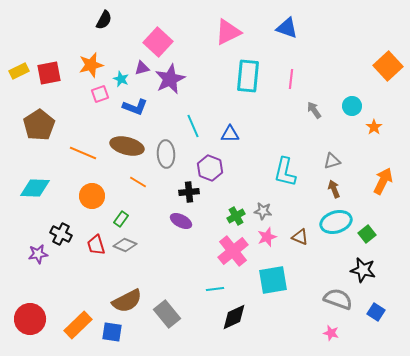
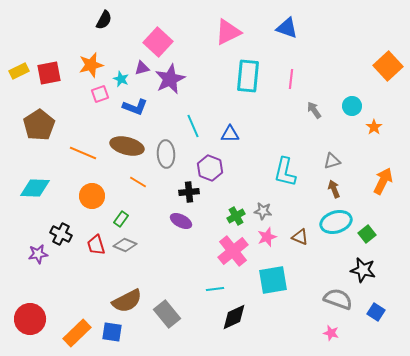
orange rectangle at (78, 325): moved 1 px left, 8 px down
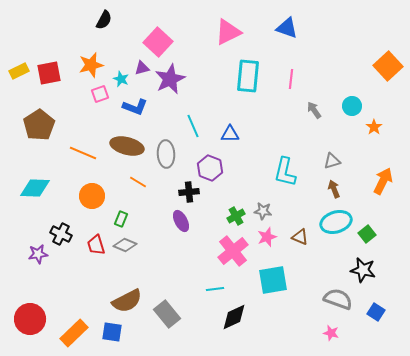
green rectangle at (121, 219): rotated 14 degrees counterclockwise
purple ellipse at (181, 221): rotated 35 degrees clockwise
orange rectangle at (77, 333): moved 3 px left
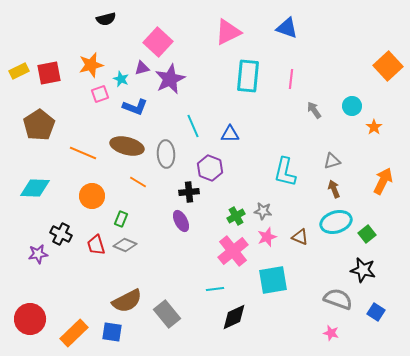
black semicircle at (104, 20): moved 2 px right, 1 px up; rotated 48 degrees clockwise
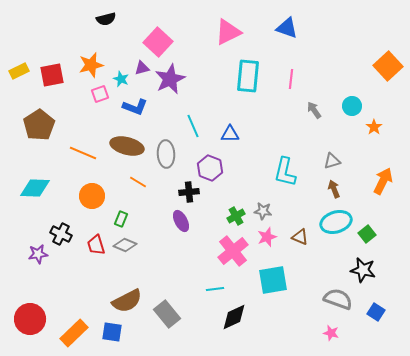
red square at (49, 73): moved 3 px right, 2 px down
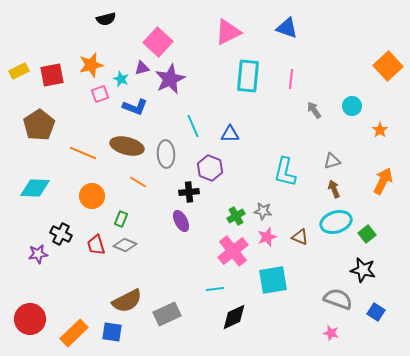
orange star at (374, 127): moved 6 px right, 3 px down
gray rectangle at (167, 314): rotated 76 degrees counterclockwise
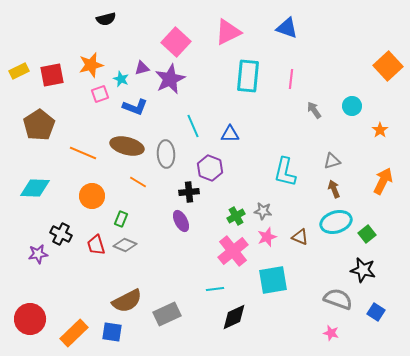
pink square at (158, 42): moved 18 px right
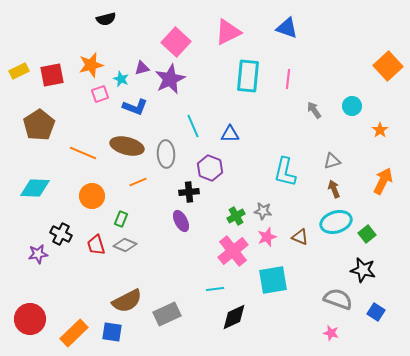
pink line at (291, 79): moved 3 px left
orange line at (138, 182): rotated 54 degrees counterclockwise
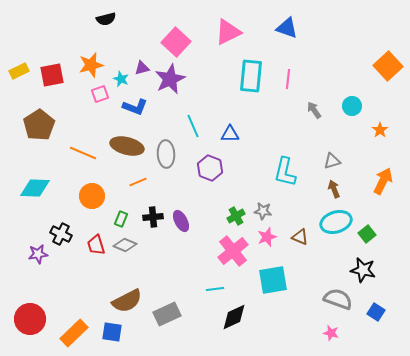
cyan rectangle at (248, 76): moved 3 px right
black cross at (189, 192): moved 36 px left, 25 px down
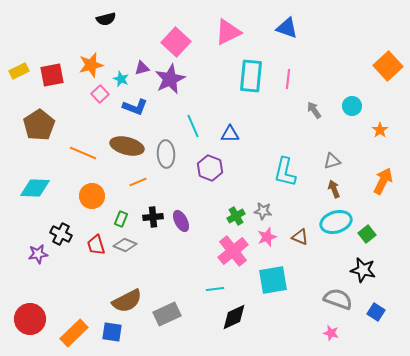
pink square at (100, 94): rotated 24 degrees counterclockwise
